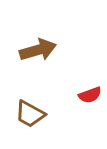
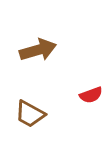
red semicircle: moved 1 px right
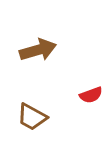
brown trapezoid: moved 2 px right, 3 px down
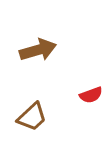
brown trapezoid: rotated 72 degrees counterclockwise
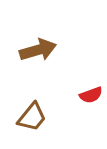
brown trapezoid: rotated 8 degrees counterclockwise
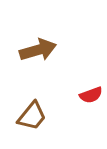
brown trapezoid: moved 1 px up
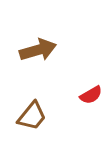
red semicircle: rotated 10 degrees counterclockwise
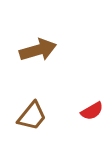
red semicircle: moved 1 px right, 16 px down
